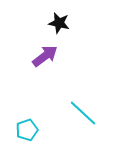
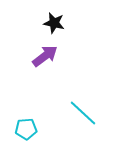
black star: moved 5 px left
cyan pentagon: moved 1 px left, 1 px up; rotated 15 degrees clockwise
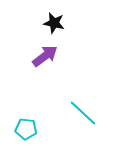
cyan pentagon: rotated 10 degrees clockwise
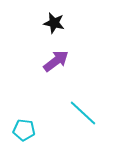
purple arrow: moved 11 px right, 5 px down
cyan pentagon: moved 2 px left, 1 px down
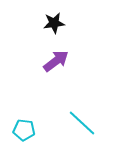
black star: rotated 20 degrees counterclockwise
cyan line: moved 1 px left, 10 px down
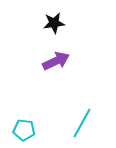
purple arrow: rotated 12 degrees clockwise
cyan line: rotated 76 degrees clockwise
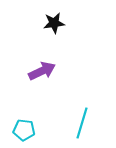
purple arrow: moved 14 px left, 10 px down
cyan line: rotated 12 degrees counterclockwise
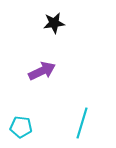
cyan pentagon: moved 3 px left, 3 px up
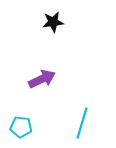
black star: moved 1 px left, 1 px up
purple arrow: moved 8 px down
